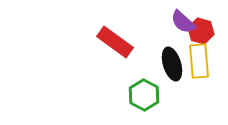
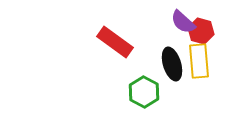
green hexagon: moved 3 px up
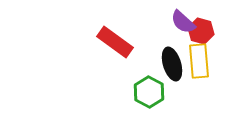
green hexagon: moved 5 px right
